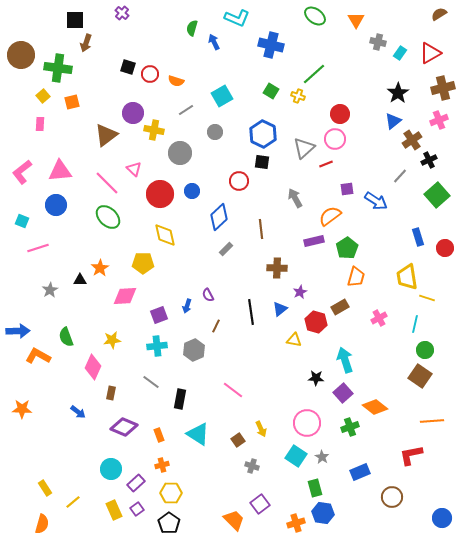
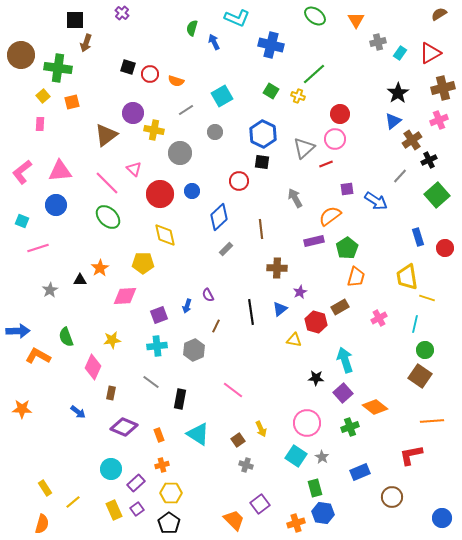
gray cross at (378, 42): rotated 28 degrees counterclockwise
gray cross at (252, 466): moved 6 px left, 1 px up
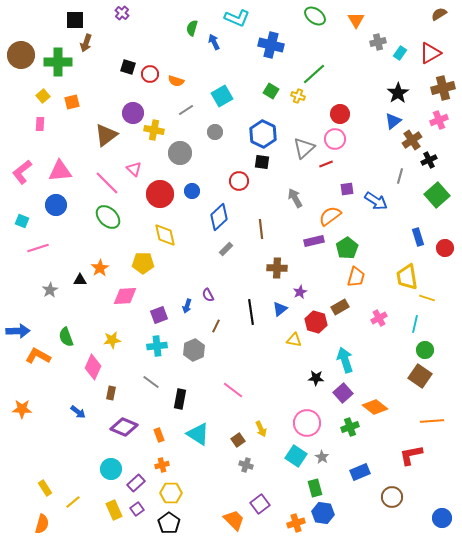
green cross at (58, 68): moved 6 px up; rotated 8 degrees counterclockwise
gray line at (400, 176): rotated 28 degrees counterclockwise
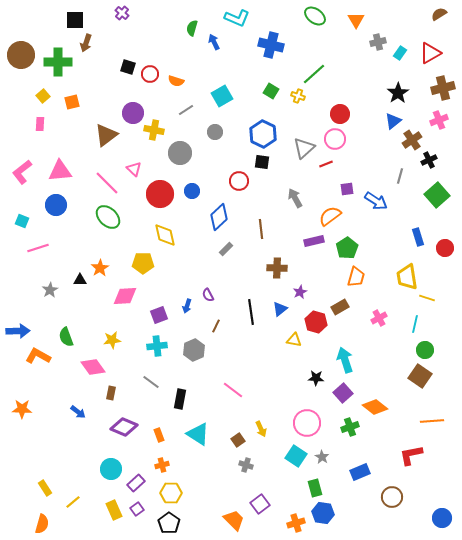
pink diamond at (93, 367): rotated 60 degrees counterclockwise
